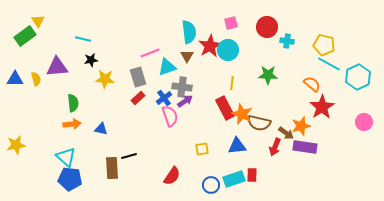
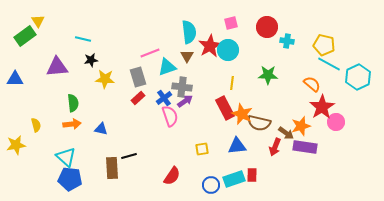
yellow semicircle at (36, 79): moved 46 px down
pink circle at (364, 122): moved 28 px left
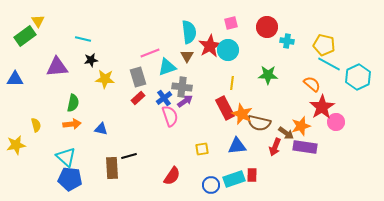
green semicircle at (73, 103): rotated 18 degrees clockwise
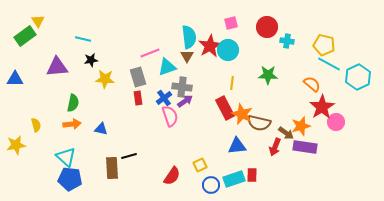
cyan semicircle at (189, 32): moved 5 px down
red rectangle at (138, 98): rotated 56 degrees counterclockwise
yellow square at (202, 149): moved 2 px left, 16 px down; rotated 16 degrees counterclockwise
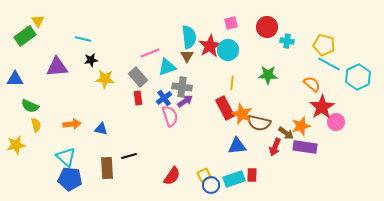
gray rectangle at (138, 77): rotated 24 degrees counterclockwise
green semicircle at (73, 103): moved 43 px left, 3 px down; rotated 102 degrees clockwise
yellow square at (200, 165): moved 4 px right, 10 px down
brown rectangle at (112, 168): moved 5 px left
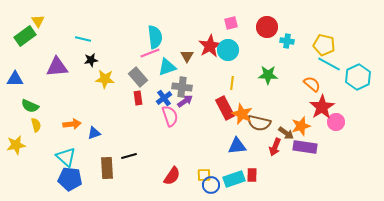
cyan semicircle at (189, 37): moved 34 px left
blue triangle at (101, 129): moved 7 px left, 4 px down; rotated 32 degrees counterclockwise
yellow square at (204, 175): rotated 24 degrees clockwise
